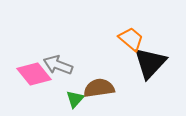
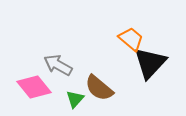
gray arrow: rotated 8 degrees clockwise
pink diamond: moved 13 px down
brown semicircle: rotated 132 degrees counterclockwise
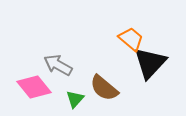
brown semicircle: moved 5 px right
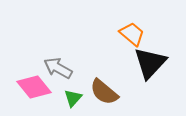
orange trapezoid: moved 1 px right, 5 px up
gray arrow: moved 3 px down
brown semicircle: moved 4 px down
green triangle: moved 2 px left, 1 px up
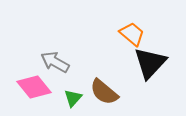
gray arrow: moved 3 px left, 6 px up
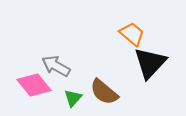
gray arrow: moved 1 px right, 4 px down
pink diamond: moved 2 px up
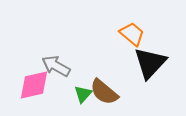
pink diamond: rotated 64 degrees counterclockwise
green triangle: moved 10 px right, 4 px up
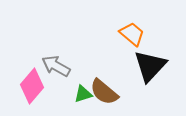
black triangle: moved 3 px down
pink diamond: moved 2 px left, 1 px down; rotated 36 degrees counterclockwise
green triangle: rotated 30 degrees clockwise
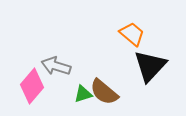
gray arrow: rotated 12 degrees counterclockwise
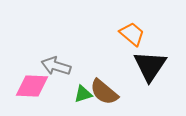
black triangle: rotated 9 degrees counterclockwise
pink diamond: rotated 52 degrees clockwise
